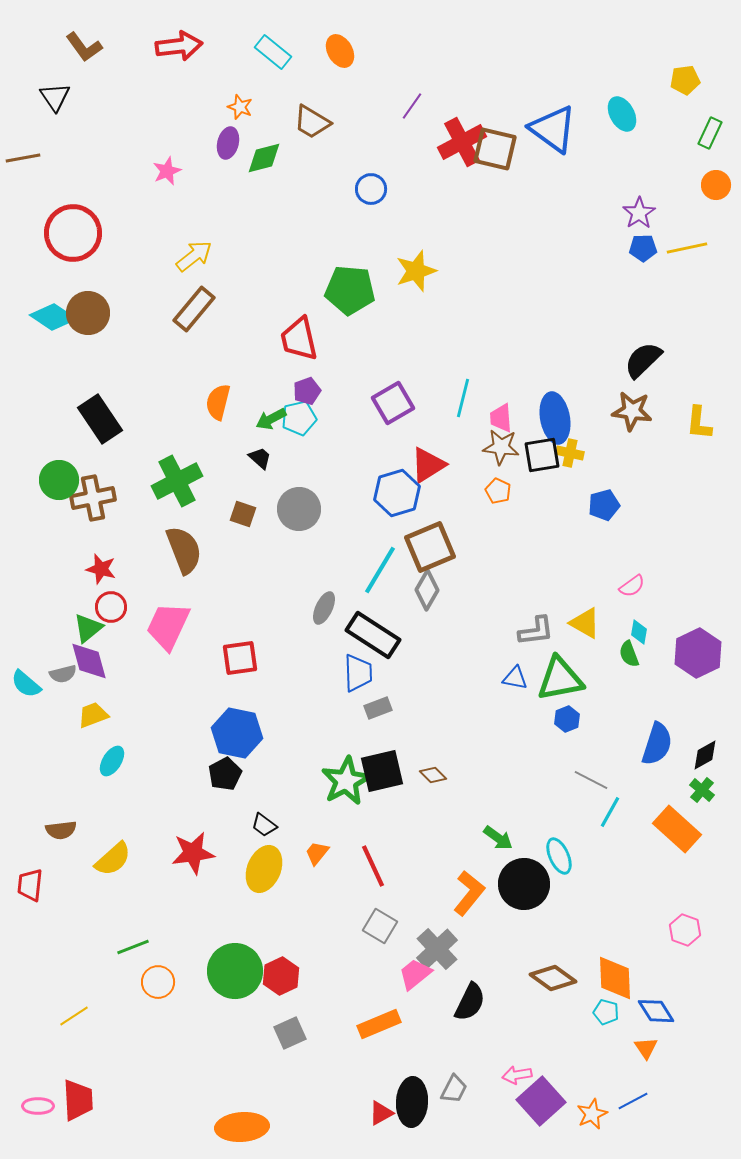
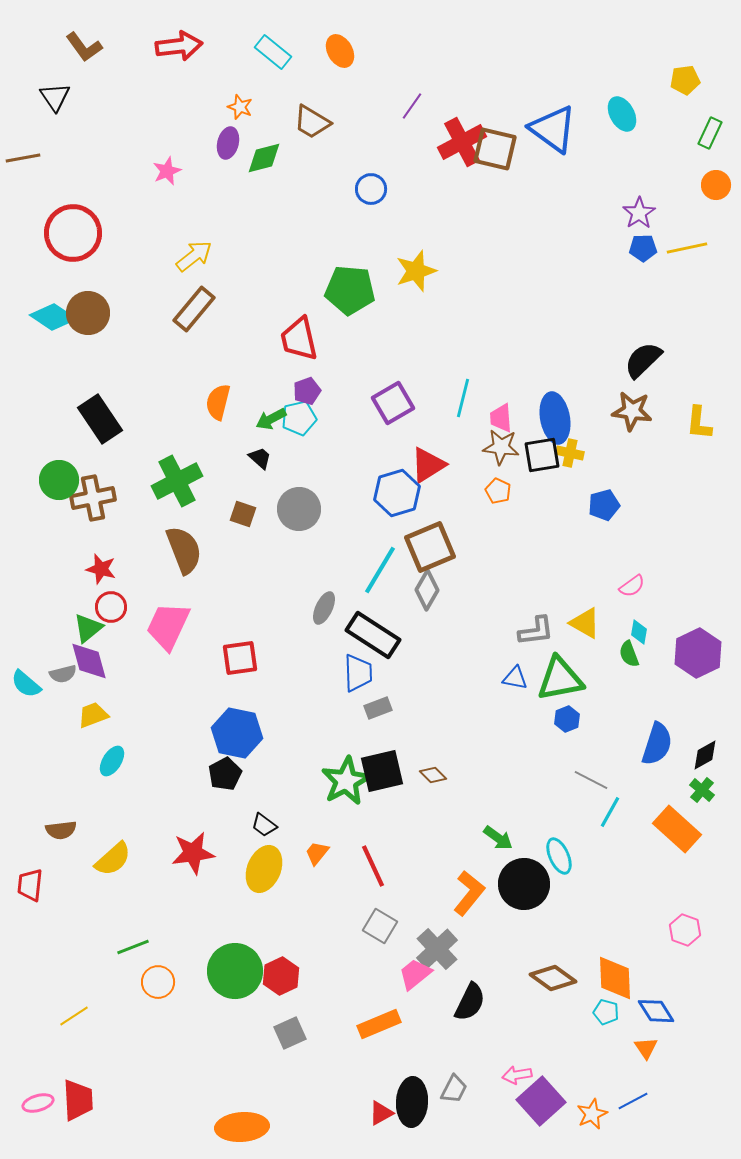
pink ellipse at (38, 1106): moved 3 px up; rotated 16 degrees counterclockwise
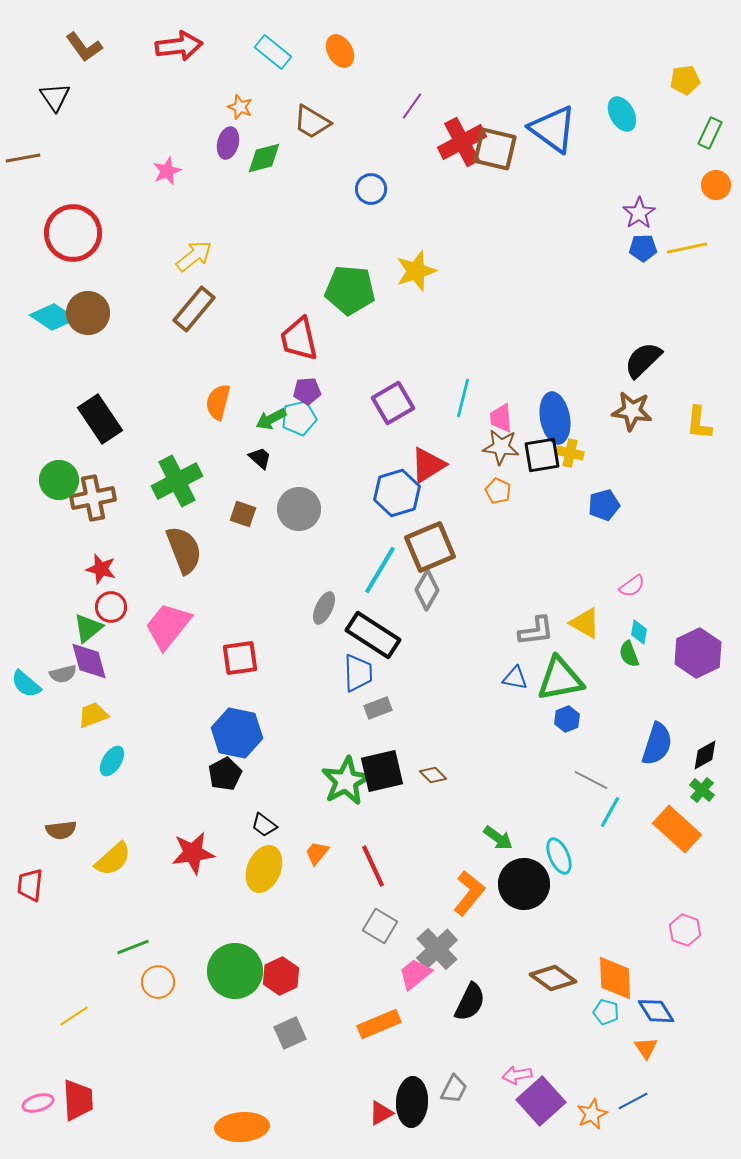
purple pentagon at (307, 391): rotated 16 degrees clockwise
pink trapezoid at (168, 626): rotated 14 degrees clockwise
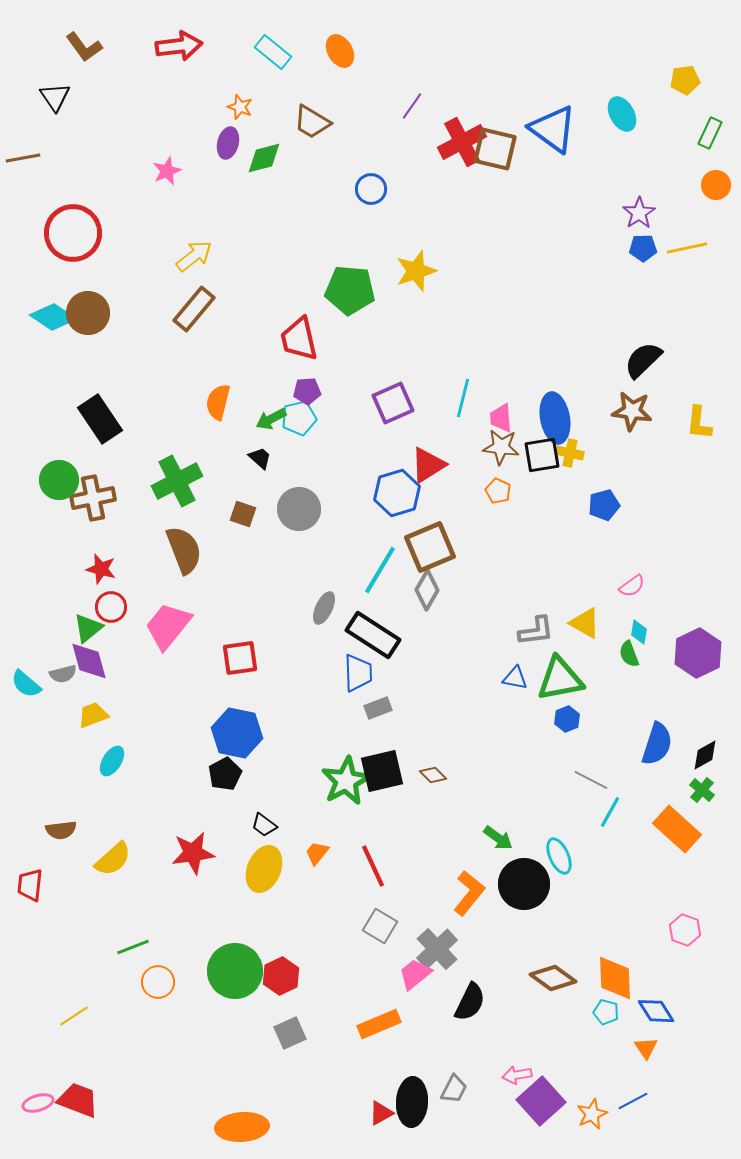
purple square at (393, 403): rotated 6 degrees clockwise
red trapezoid at (78, 1100): rotated 66 degrees counterclockwise
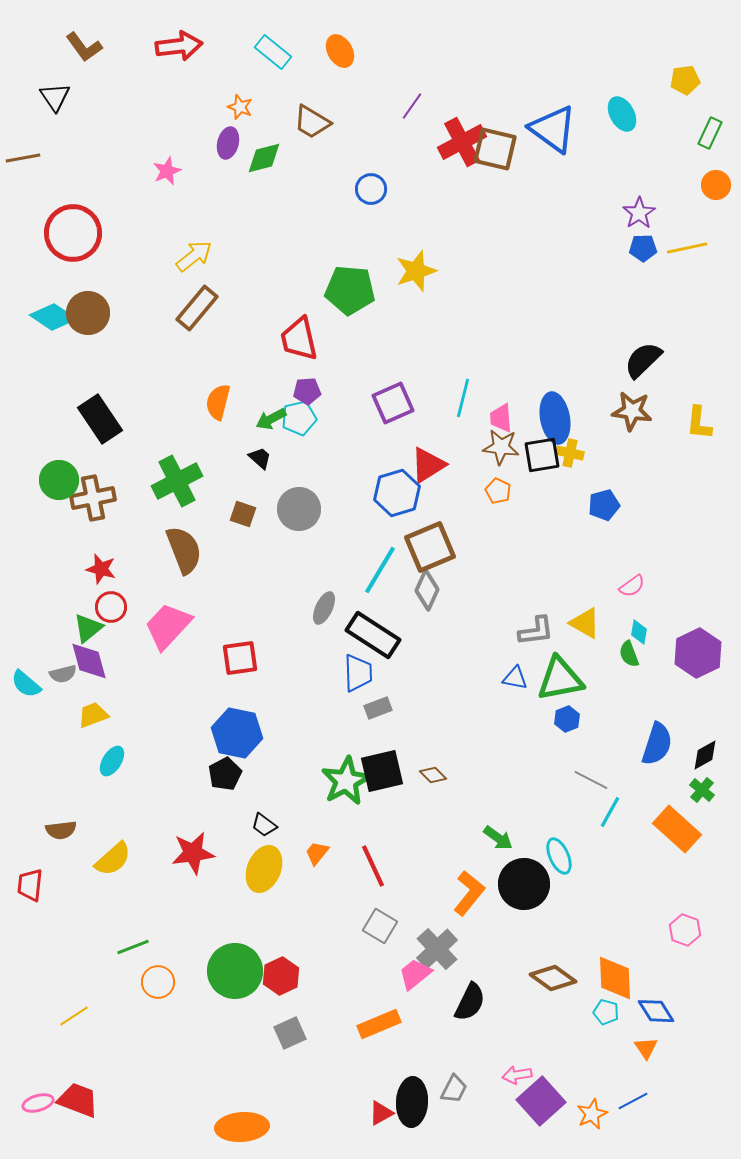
brown rectangle at (194, 309): moved 3 px right, 1 px up
gray diamond at (427, 590): rotated 6 degrees counterclockwise
pink trapezoid at (168, 626): rotated 4 degrees clockwise
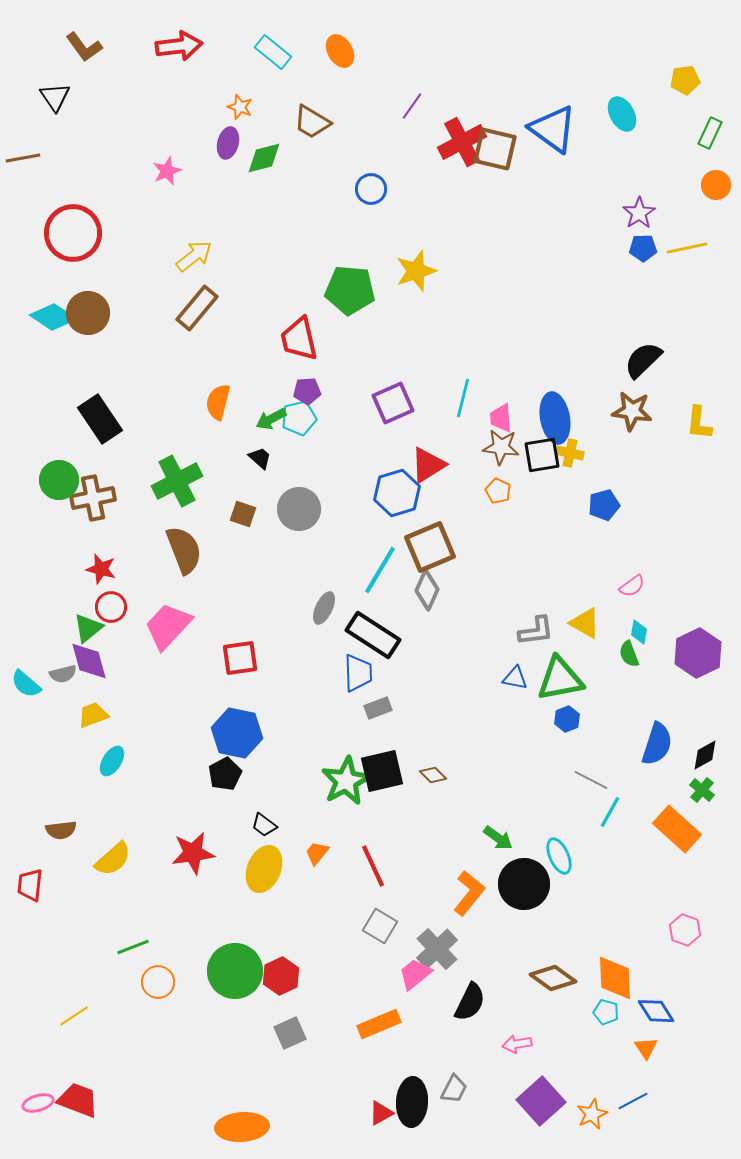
pink arrow at (517, 1075): moved 31 px up
